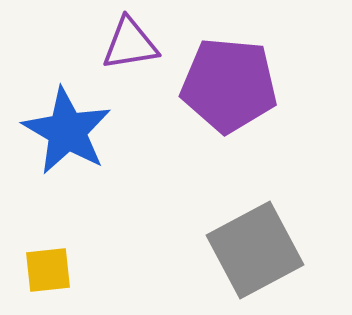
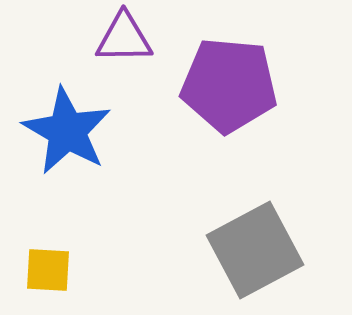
purple triangle: moved 6 px left, 6 px up; rotated 8 degrees clockwise
yellow square: rotated 9 degrees clockwise
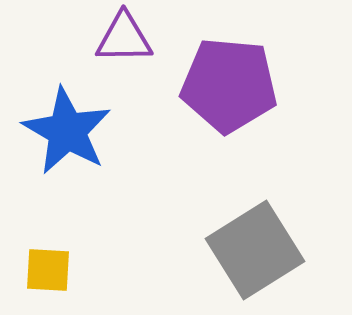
gray square: rotated 4 degrees counterclockwise
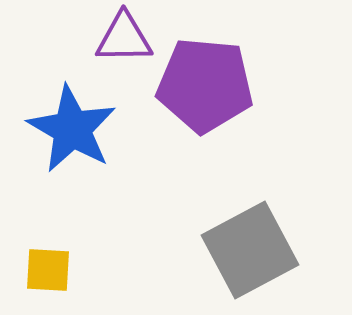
purple pentagon: moved 24 px left
blue star: moved 5 px right, 2 px up
gray square: moved 5 px left; rotated 4 degrees clockwise
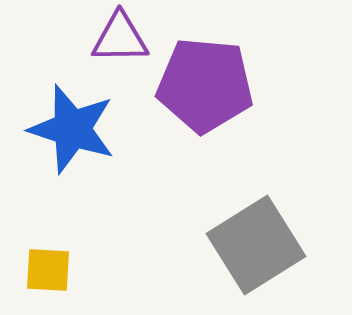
purple triangle: moved 4 px left
blue star: rotated 12 degrees counterclockwise
gray square: moved 6 px right, 5 px up; rotated 4 degrees counterclockwise
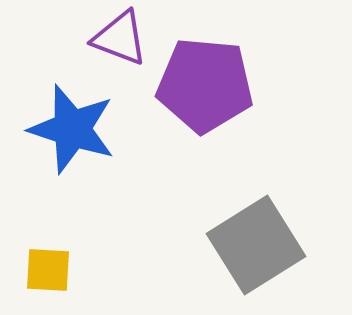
purple triangle: rotated 22 degrees clockwise
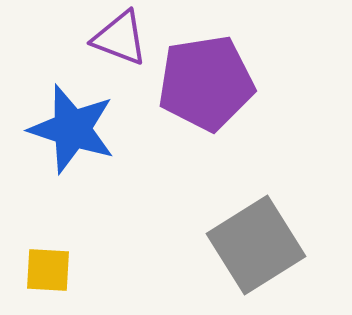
purple pentagon: moved 1 px right, 2 px up; rotated 14 degrees counterclockwise
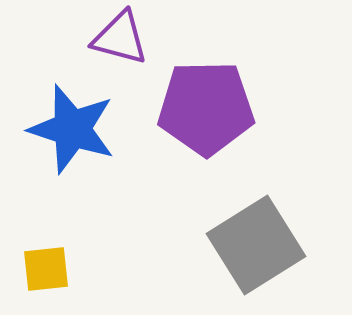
purple triangle: rotated 6 degrees counterclockwise
purple pentagon: moved 25 px down; rotated 8 degrees clockwise
yellow square: moved 2 px left, 1 px up; rotated 9 degrees counterclockwise
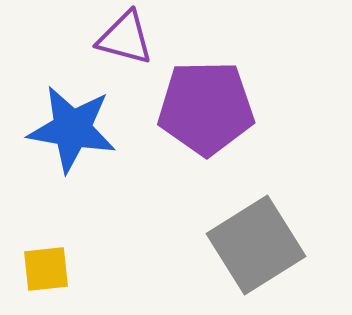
purple triangle: moved 5 px right
blue star: rotated 8 degrees counterclockwise
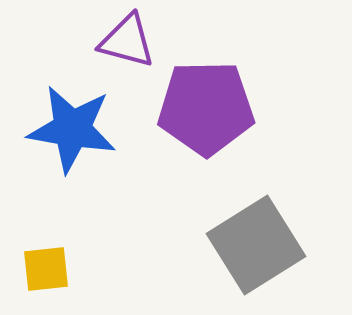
purple triangle: moved 2 px right, 3 px down
